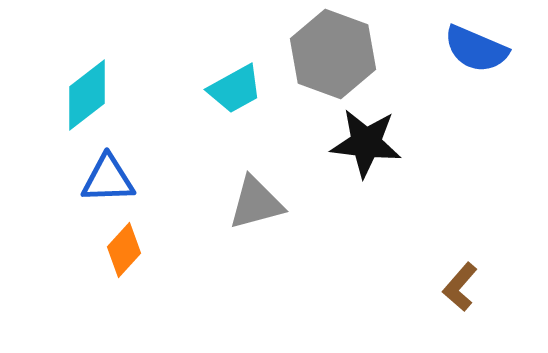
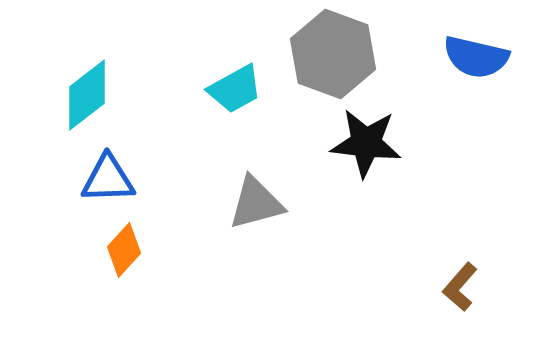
blue semicircle: moved 8 px down; rotated 10 degrees counterclockwise
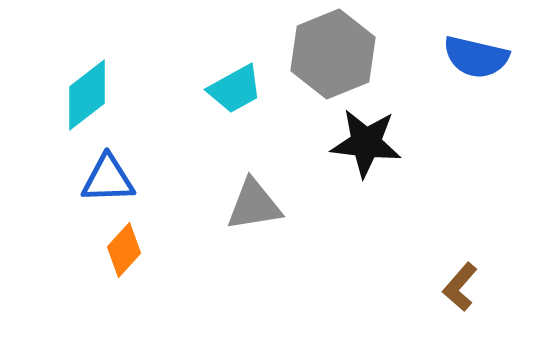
gray hexagon: rotated 18 degrees clockwise
gray triangle: moved 2 px left, 2 px down; rotated 6 degrees clockwise
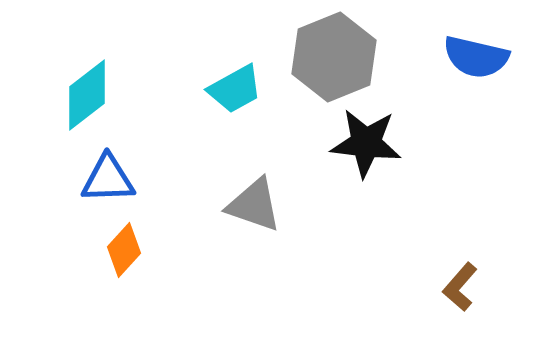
gray hexagon: moved 1 px right, 3 px down
gray triangle: rotated 28 degrees clockwise
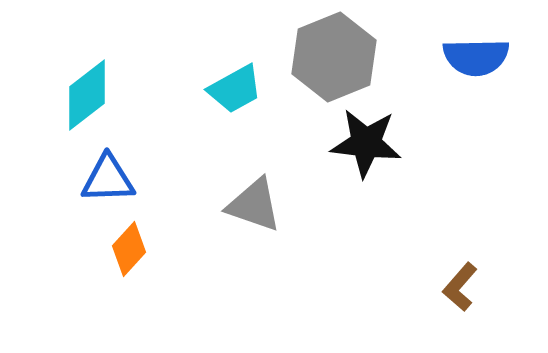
blue semicircle: rotated 14 degrees counterclockwise
orange diamond: moved 5 px right, 1 px up
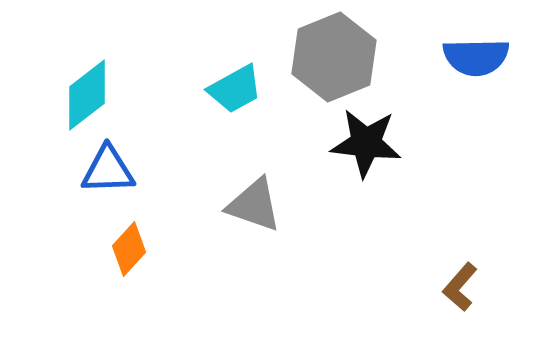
blue triangle: moved 9 px up
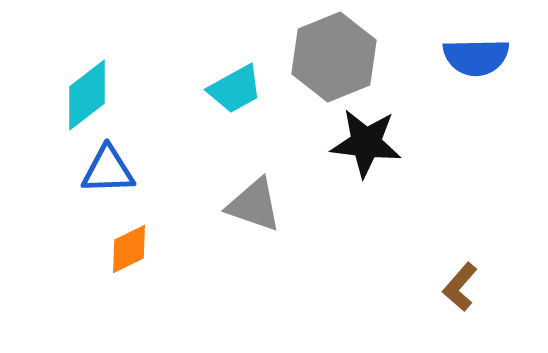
orange diamond: rotated 22 degrees clockwise
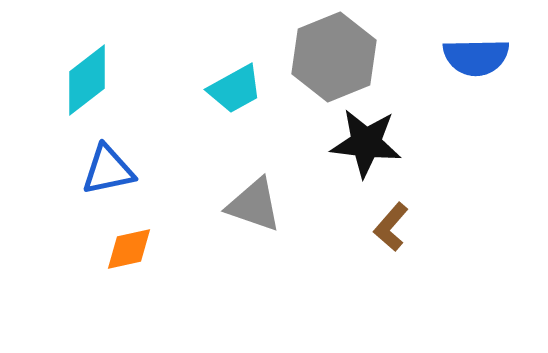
cyan diamond: moved 15 px up
blue triangle: rotated 10 degrees counterclockwise
orange diamond: rotated 14 degrees clockwise
brown L-shape: moved 69 px left, 60 px up
